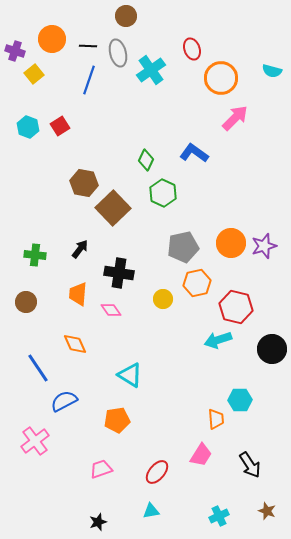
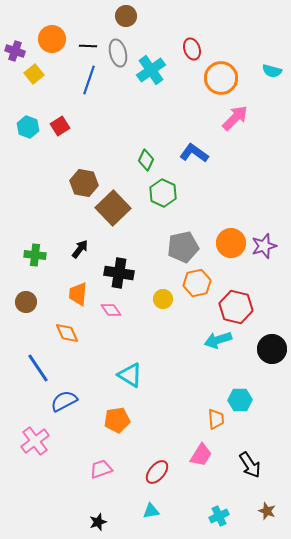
orange diamond at (75, 344): moved 8 px left, 11 px up
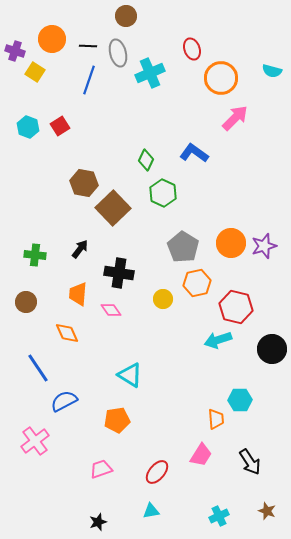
cyan cross at (151, 70): moved 1 px left, 3 px down; rotated 12 degrees clockwise
yellow square at (34, 74): moved 1 px right, 2 px up; rotated 18 degrees counterclockwise
gray pentagon at (183, 247): rotated 28 degrees counterclockwise
black arrow at (250, 465): moved 3 px up
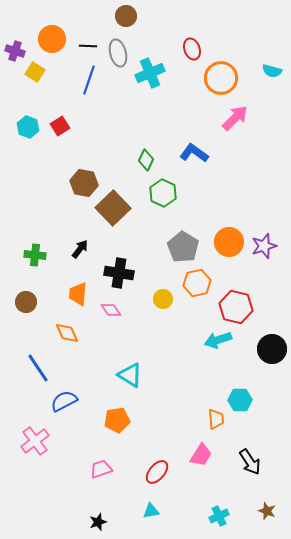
orange circle at (231, 243): moved 2 px left, 1 px up
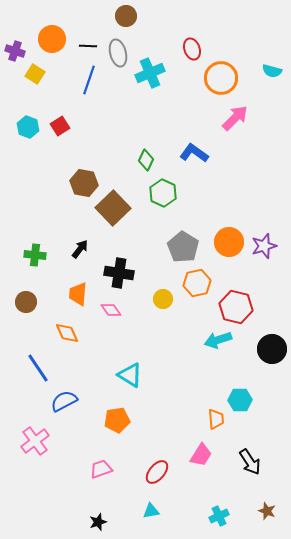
yellow square at (35, 72): moved 2 px down
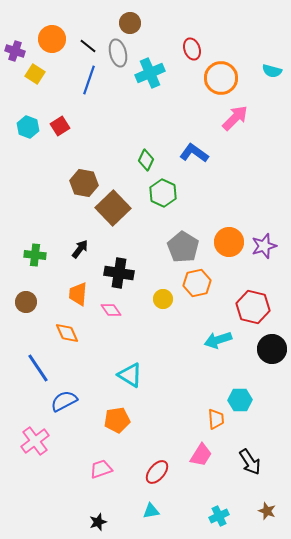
brown circle at (126, 16): moved 4 px right, 7 px down
black line at (88, 46): rotated 36 degrees clockwise
red hexagon at (236, 307): moved 17 px right
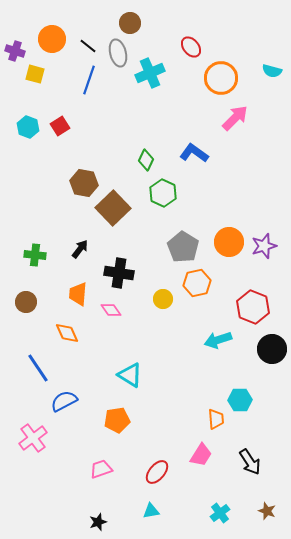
red ellipse at (192, 49): moved 1 px left, 2 px up; rotated 20 degrees counterclockwise
yellow square at (35, 74): rotated 18 degrees counterclockwise
red hexagon at (253, 307): rotated 8 degrees clockwise
pink cross at (35, 441): moved 2 px left, 3 px up
cyan cross at (219, 516): moved 1 px right, 3 px up; rotated 12 degrees counterclockwise
